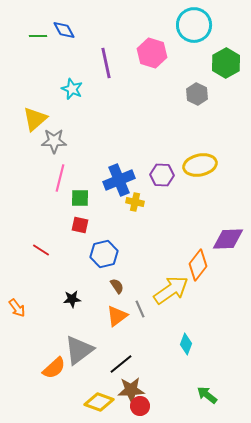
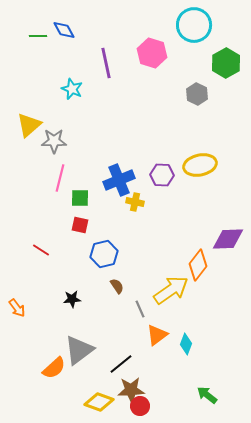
yellow triangle: moved 6 px left, 6 px down
orange triangle: moved 40 px right, 19 px down
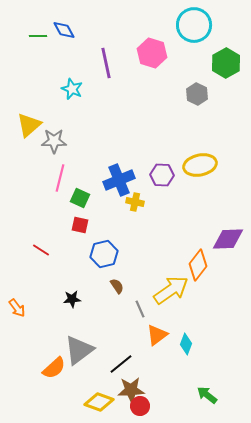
green square: rotated 24 degrees clockwise
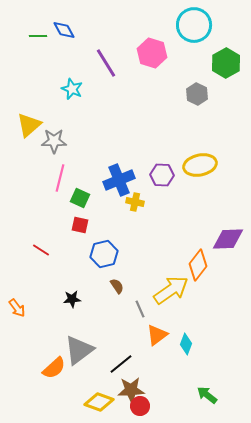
purple line: rotated 20 degrees counterclockwise
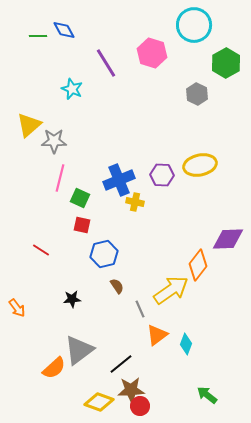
red square: moved 2 px right
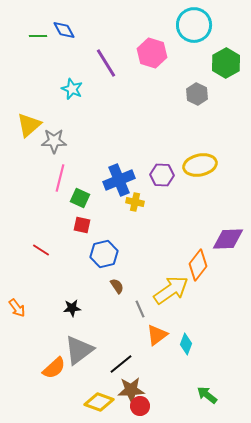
black star: moved 9 px down
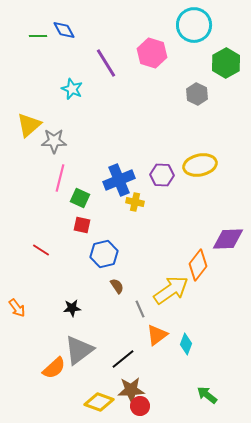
black line: moved 2 px right, 5 px up
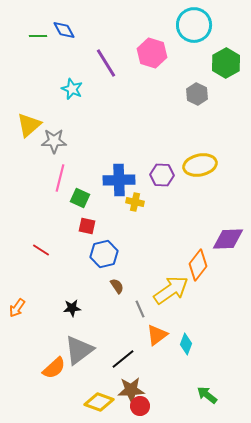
blue cross: rotated 20 degrees clockwise
red square: moved 5 px right, 1 px down
orange arrow: rotated 72 degrees clockwise
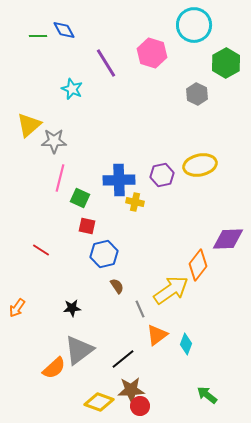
purple hexagon: rotated 15 degrees counterclockwise
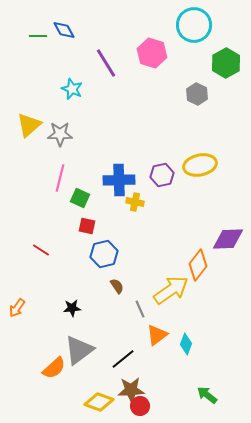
gray star: moved 6 px right, 7 px up
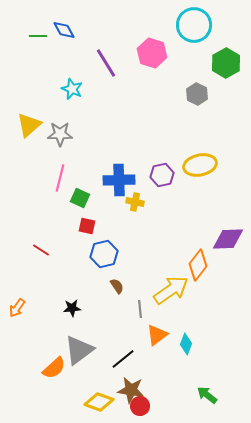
gray line: rotated 18 degrees clockwise
brown star: rotated 12 degrees clockwise
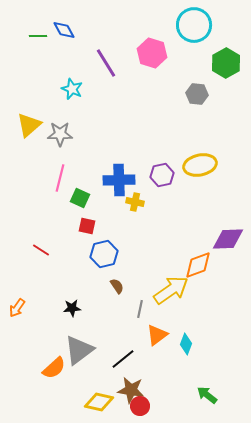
gray hexagon: rotated 20 degrees counterclockwise
orange diamond: rotated 32 degrees clockwise
gray line: rotated 18 degrees clockwise
yellow diamond: rotated 8 degrees counterclockwise
